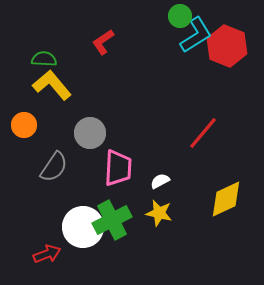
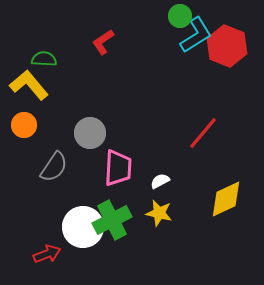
yellow L-shape: moved 23 px left
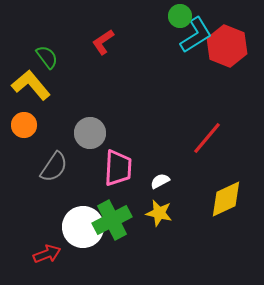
green semicircle: moved 3 px right, 2 px up; rotated 50 degrees clockwise
yellow L-shape: moved 2 px right
red line: moved 4 px right, 5 px down
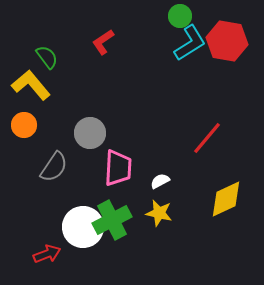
cyan L-shape: moved 6 px left, 8 px down
red hexagon: moved 5 px up; rotated 12 degrees counterclockwise
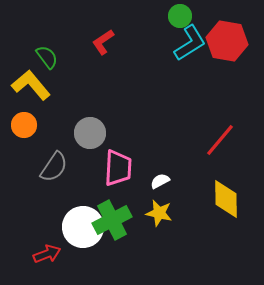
red line: moved 13 px right, 2 px down
yellow diamond: rotated 66 degrees counterclockwise
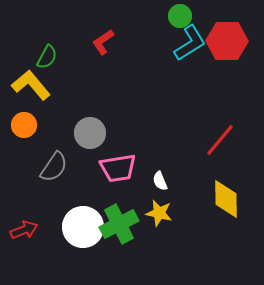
red hexagon: rotated 9 degrees counterclockwise
green semicircle: rotated 65 degrees clockwise
pink trapezoid: rotated 78 degrees clockwise
white semicircle: rotated 84 degrees counterclockwise
green cross: moved 7 px right, 4 px down
red arrow: moved 23 px left, 24 px up
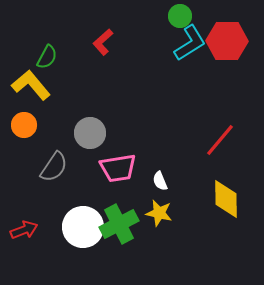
red L-shape: rotated 8 degrees counterclockwise
